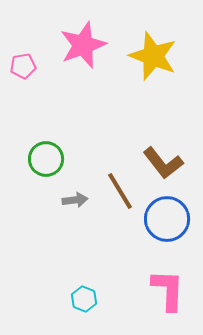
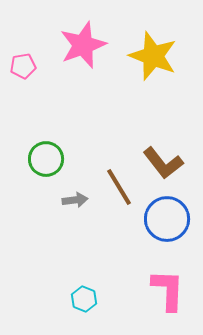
brown line: moved 1 px left, 4 px up
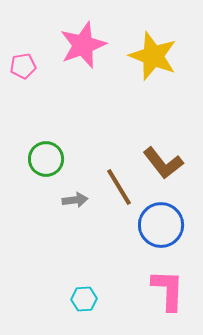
blue circle: moved 6 px left, 6 px down
cyan hexagon: rotated 25 degrees counterclockwise
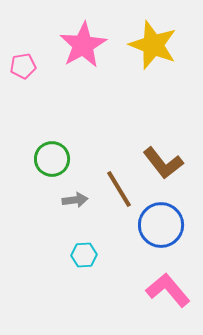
pink star: rotated 9 degrees counterclockwise
yellow star: moved 11 px up
green circle: moved 6 px right
brown line: moved 2 px down
pink L-shape: rotated 42 degrees counterclockwise
cyan hexagon: moved 44 px up
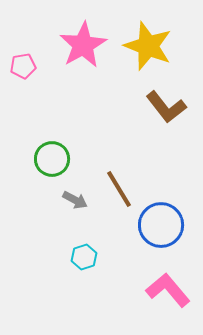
yellow star: moved 5 px left, 1 px down
brown L-shape: moved 3 px right, 56 px up
gray arrow: rotated 35 degrees clockwise
cyan hexagon: moved 2 px down; rotated 15 degrees counterclockwise
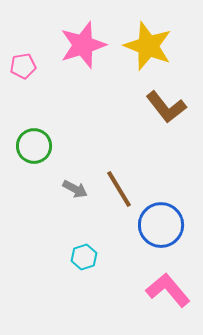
pink star: rotated 12 degrees clockwise
green circle: moved 18 px left, 13 px up
gray arrow: moved 11 px up
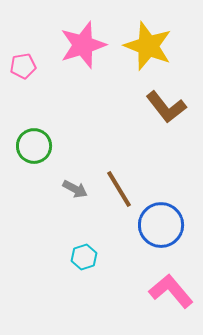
pink L-shape: moved 3 px right, 1 px down
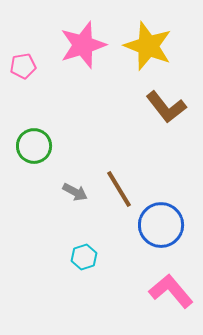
gray arrow: moved 3 px down
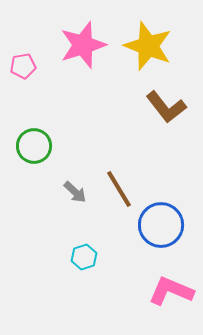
gray arrow: rotated 15 degrees clockwise
pink L-shape: rotated 27 degrees counterclockwise
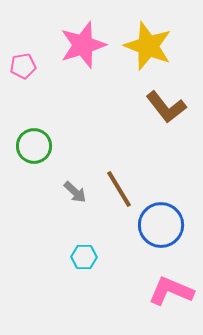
cyan hexagon: rotated 20 degrees clockwise
